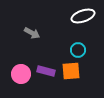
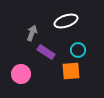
white ellipse: moved 17 px left, 5 px down
gray arrow: rotated 98 degrees counterclockwise
purple rectangle: moved 19 px up; rotated 18 degrees clockwise
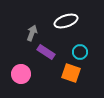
cyan circle: moved 2 px right, 2 px down
orange square: moved 2 px down; rotated 24 degrees clockwise
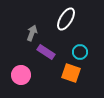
white ellipse: moved 2 px up; rotated 40 degrees counterclockwise
pink circle: moved 1 px down
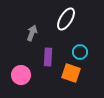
purple rectangle: moved 2 px right, 5 px down; rotated 60 degrees clockwise
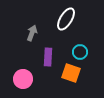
pink circle: moved 2 px right, 4 px down
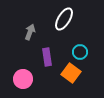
white ellipse: moved 2 px left
gray arrow: moved 2 px left, 1 px up
purple rectangle: moved 1 px left; rotated 12 degrees counterclockwise
orange square: rotated 18 degrees clockwise
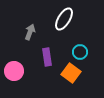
pink circle: moved 9 px left, 8 px up
